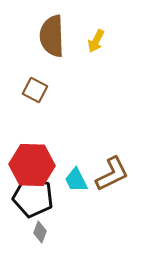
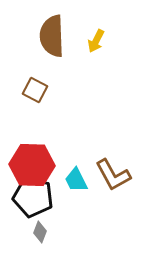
brown L-shape: moved 1 px right, 1 px down; rotated 87 degrees clockwise
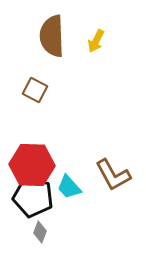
cyan trapezoid: moved 7 px left, 7 px down; rotated 16 degrees counterclockwise
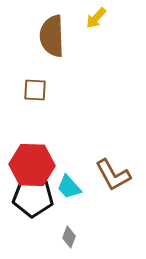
yellow arrow: moved 23 px up; rotated 15 degrees clockwise
brown square: rotated 25 degrees counterclockwise
black pentagon: rotated 9 degrees counterclockwise
gray diamond: moved 29 px right, 5 px down
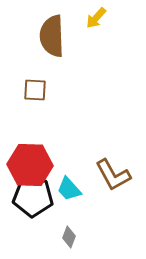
red hexagon: moved 2 px left
cyan trapezoid: moved 2 px down
